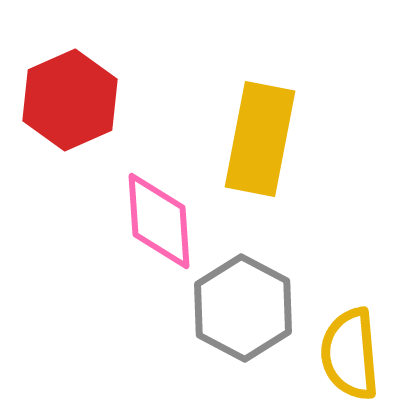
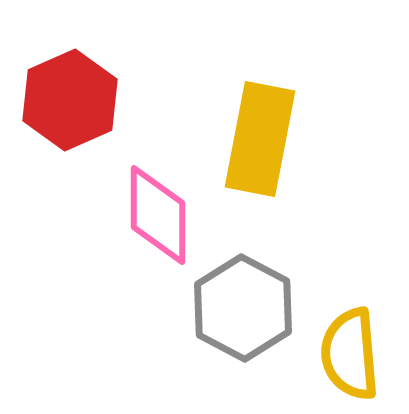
pink diamond: moved 1 px left, 6 px up; rotated 4 degrees clockwise
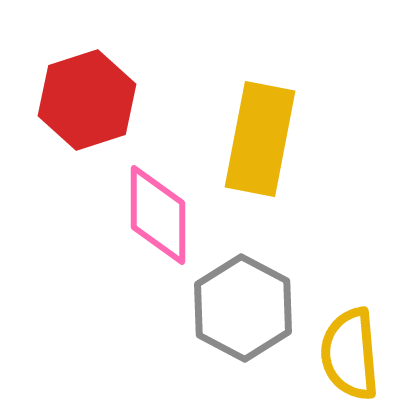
red hexagon: moved 17 px right; rotated 6 degrees clockwise
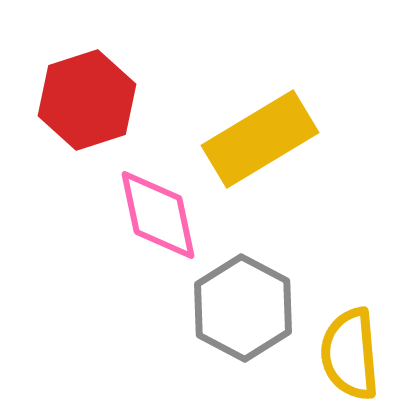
yellow rectangle: rotated 48 degrees clockwise
pink diamond: rotated 12 degrees counterclockwise
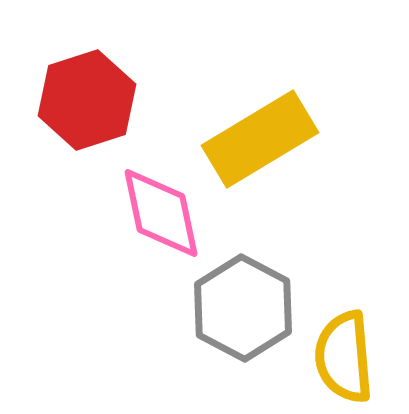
pink diamond: moved 3 px right, 2 px up
yellow semicircle: moved 6 px left, 3 px down
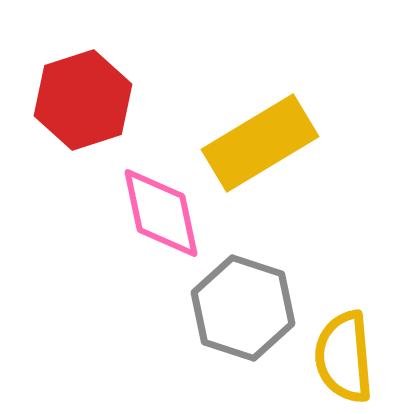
red hexagon: moved 4 px left
yellow rectangle: moved 4 px down
gray hexagon: rotated 10 degrees counterclockwise
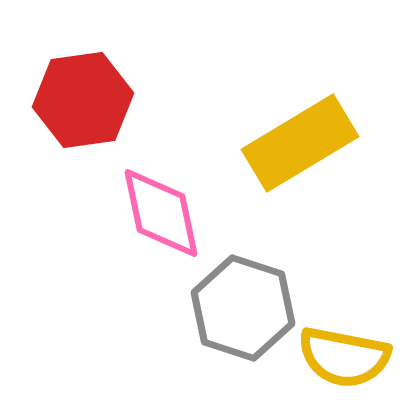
red hexagon: rotated 10 degrees clockwise
yellow rectangle: moved 40 px right
yellow semicircle: rotated 74 degrees counterclockwise
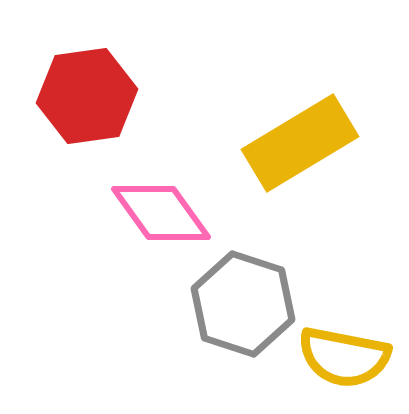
red hexagon: moved 4 px right, 4 px up
pink diamond: rotated 24 degrees counterclockwise
gray hexagon: moved 4 px up
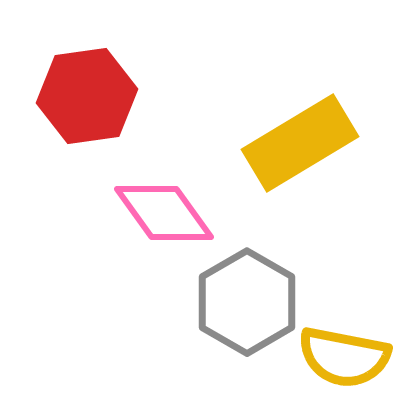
pink diamond: moved 3 px right
gray hexagon: moved 4 px right, 2 px up; rotated 12 degrees clockwise
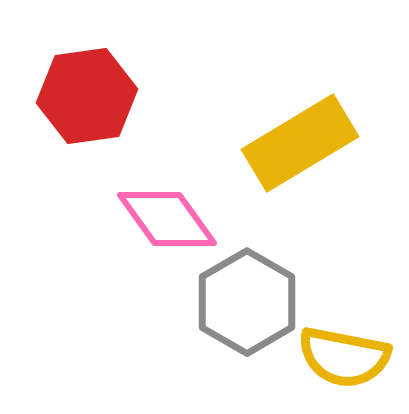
pink diamond: moved 3 px right, 6 px down
